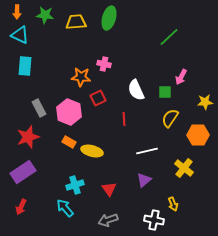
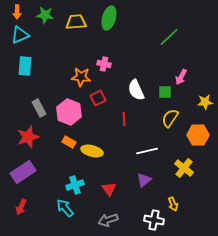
cyan triangle: rotated 48 degrees counterclockwise
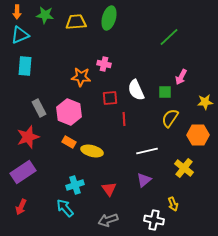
red square: moved 12 px right; rotated 21 degrees clockwise
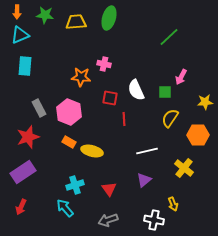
red square: rotated 14 degrees clockwise
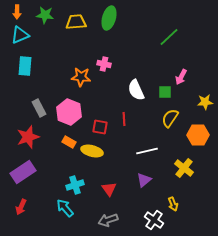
red square: moved 10 px left, 29 px down
white cross: rotated 24 degrees clockwise
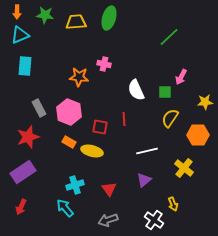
orange star: moved 2 px left
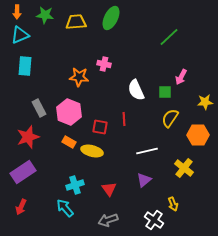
green ellipse: moved 2 px right; rotated 10 degrees clockwise
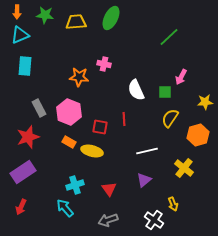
orange hexagon: rotated 15 degrees counterclockwise
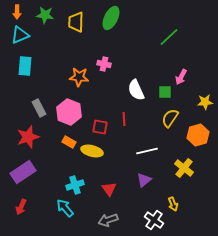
yellow trapezoid: rotated 85 degrees counterclockwise
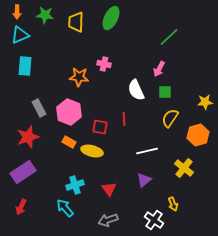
pink arrow: moved 22 px left, 8 px up
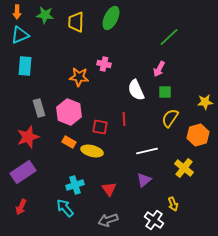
gray rectangle: rotated 12 degrees clockwise
